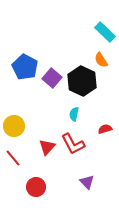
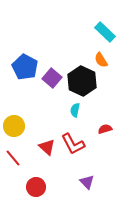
cyan semicircle: moved 1 px right, 4 px up
red triangle: rotated 30 degrees counterclockwise
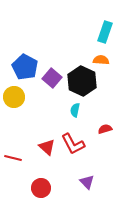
cyan rectangle: rotated 65 degrees clockwise
orange semicircle: rotated 126 degrees clockwise
yellow circle: moved 29 px up
red line: rotated 36 degrees counterclockwise
red circle: moved 5 px right, 1 px down
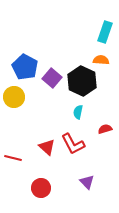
cyan semicircle: moved 3 px right, 2 px down
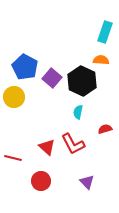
red circle: moved 7 px up
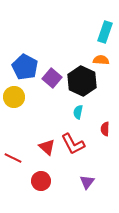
red semicircle: rotated 72 degrees counterclockwise
red line: rotated 12 degrees clockwise
purple triangle: rotated 21 degrees clockwise
